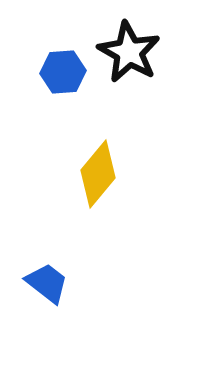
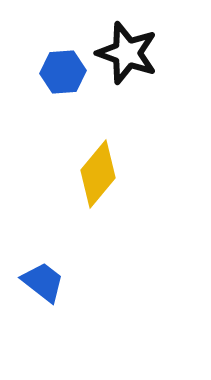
black star: moved 2 px left, 1 px down; rotated 10 degrees counterclockwise
blue trapezoid: moved 4 px left, 1 px up
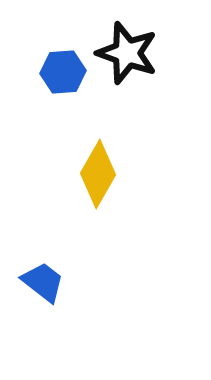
yellow diamond: rotated 10 degrees counterclockwise
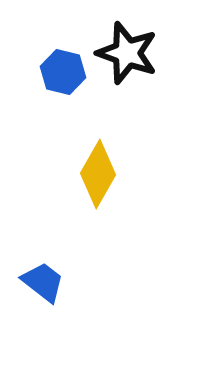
blue hexagon: rotated 18 degrees clockwise
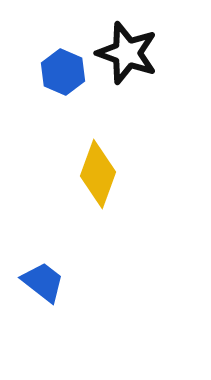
blue hexagon: rotated 9 degrees clockwise
yellow diamond: rotated 10 degrees counterclockwise
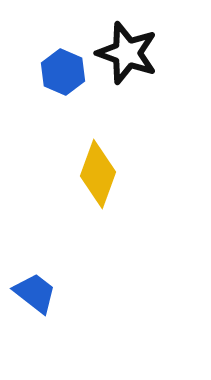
blue trapezoid: moved 8 px left, 11 px down
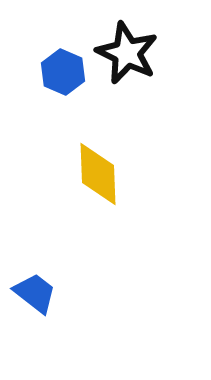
black star: rotated 6 degrees clockwise
yellow diamond: rotated 22 degrees counterclockwise
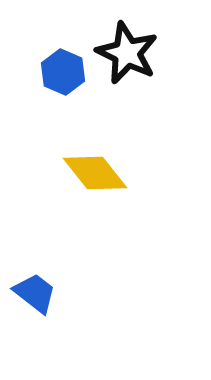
yellow diamond: moved 3 px left, 1 px up; rotated 36 degrees counterclockwise
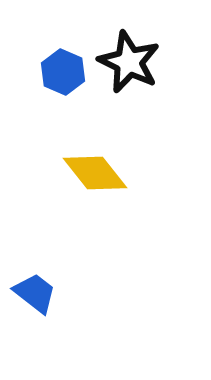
black star: moved 2 px right, 9 px down
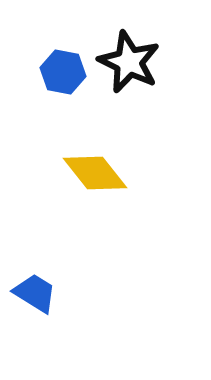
blue hexagon: rotated 12 degrees counterclockwise
blue trapezoid: rotated 6 degrees counterclockwise
